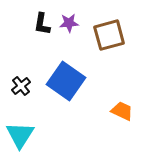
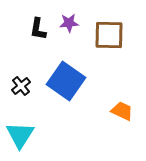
black L-shape: moved 4 px left, 5 px down
brown square: rotated 16 degrees clockwise
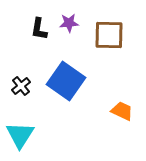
black L-shape: moved 1 px right
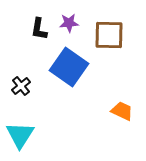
blue square: moved 3 px right, 14 px up
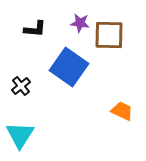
purple star: moved 11 px right; rotated 12 degrees clockwise
black L-shape: moved 4 px left; rotated 95 degrees counterclockwise
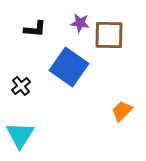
orange trapezoid: rotated 70 degrees counterclockwise
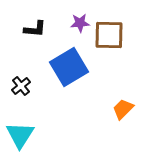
purple star: rotated 12 degrees counterclockwise
blue square: rotated 24 degrees clockwise
orange trapezoid: moved 1 px right, 2 px up
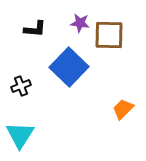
purple star: rotated 12 degrees clockwise
blue square: rotated 15 degrees counterclockwise
black cross: rotated 18 degrees clockwise
